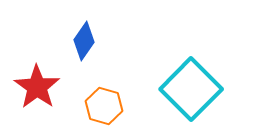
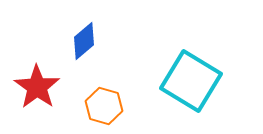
blue diamond: rotated 15 degrees clockwise
cyan square: moved 8 px up; rotated 14 degrees counterclockwise
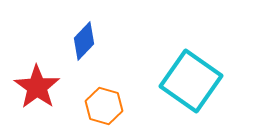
blue diamond: rotated 6 degrees counterclockwise
cyan square: rotated 4 degrees clockwise
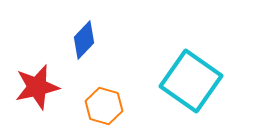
blue diamond: moved 1 px up
red star: rotated 24 degrees clockwise
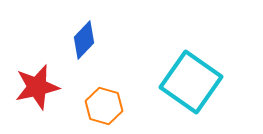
cyan square: moved 1 px down
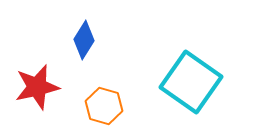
blue diamond: rotated 12 degrees counterclockwise
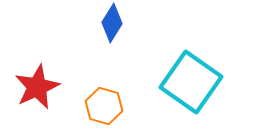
blue diamond: moved 28 px right, 17 px up
red star: rotated 12 degrees counterclockwise
